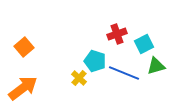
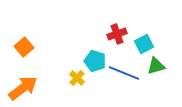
yellow cross: moved 2 px left
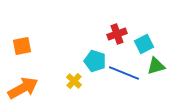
orange square: moved 2 px left, 1 px up; rotated 30 degrees clockwise
yellow cross: moved 3 px left, 3 px down
orange arrow: rotated 8 degrees clockwise
